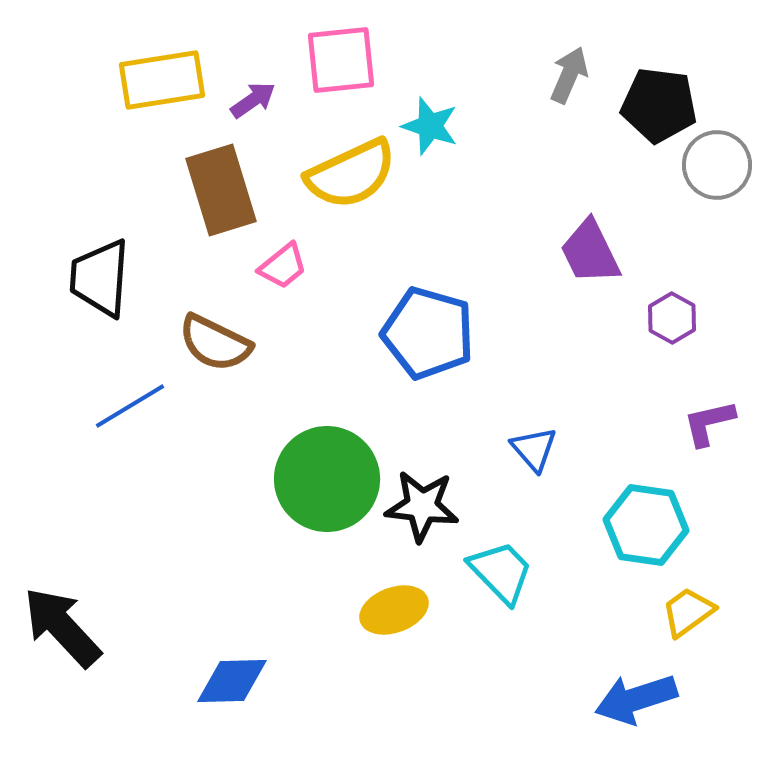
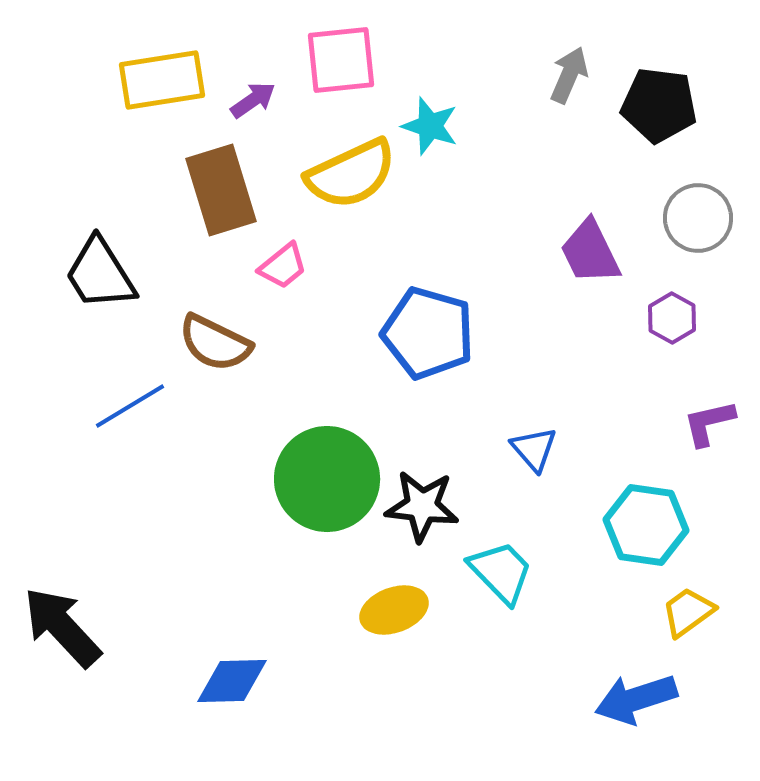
gray circle: moved 19 px left, 53 px down
black trapezoid: moved 4 px up; rotated 36 degrees counterclockwise
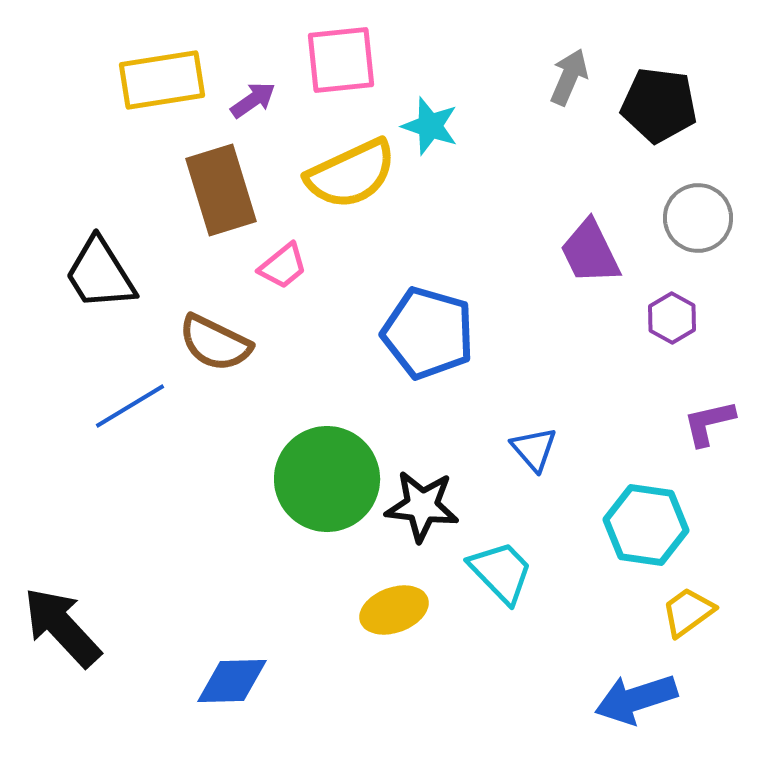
gray arrow: moved 2 px down
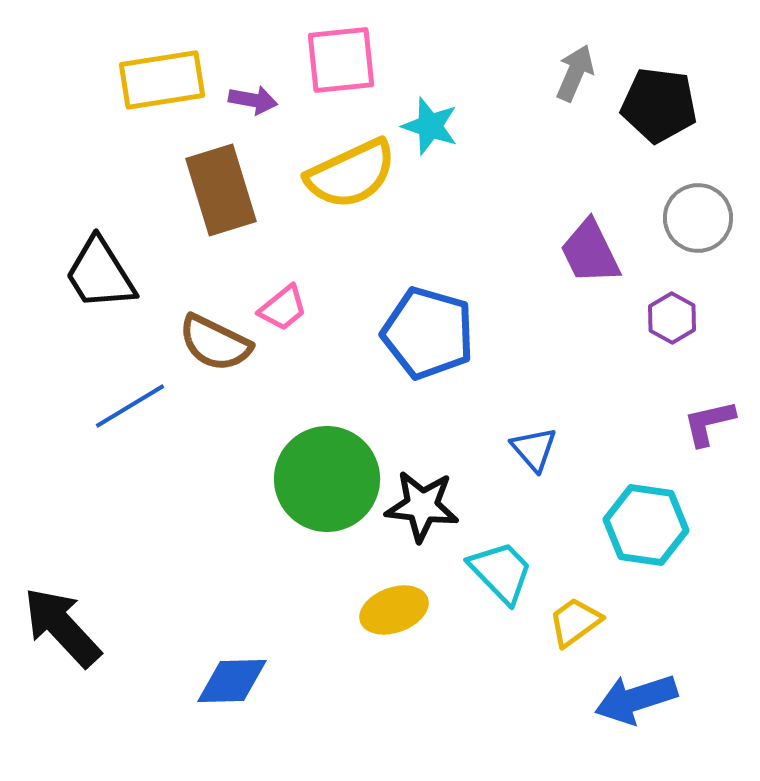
gray arrow: moved 6 px right, 4 px up
purple arrow: rotated 45 degrees clockwise
pink trapezoid: moved 42 px down
yellow trapezoid: moved 113 px left, 10 px down
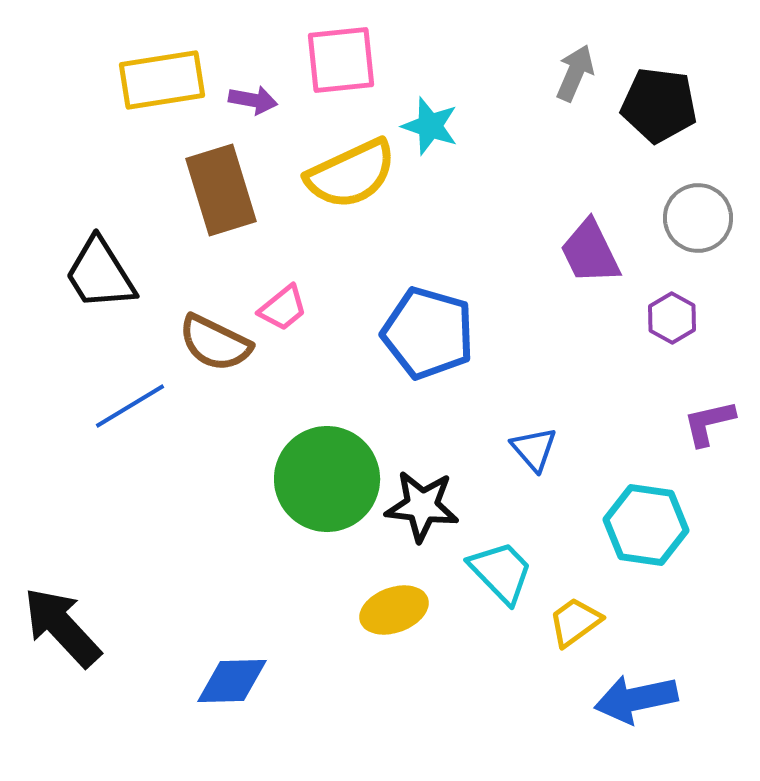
blue arrow: rotated 6 degrees clockwise
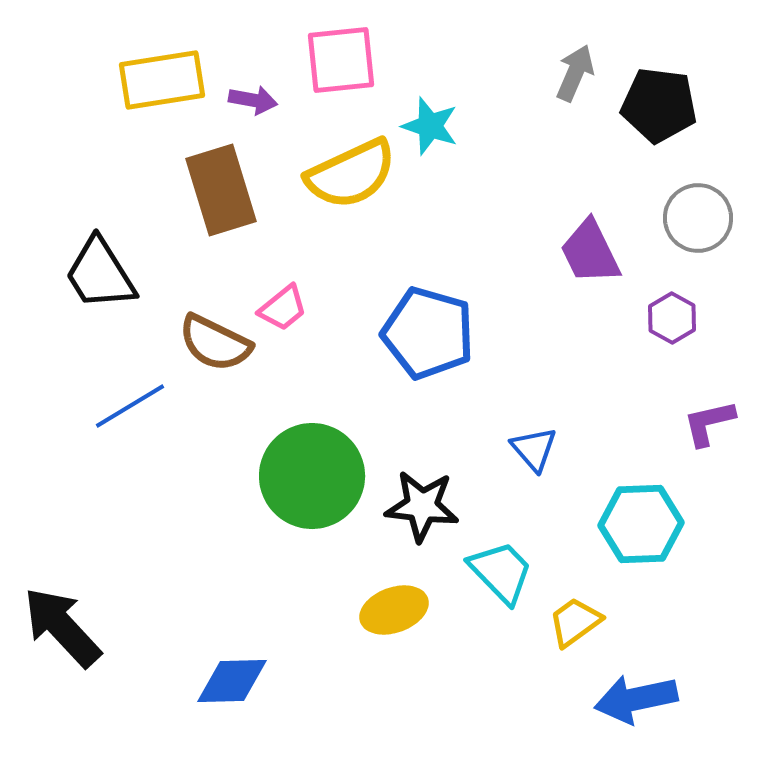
green circle: moved 15 px left, 3 px up
cyan hexagon: moved 5 px left, 1 px up; rotated 10 degrees counterclockwise
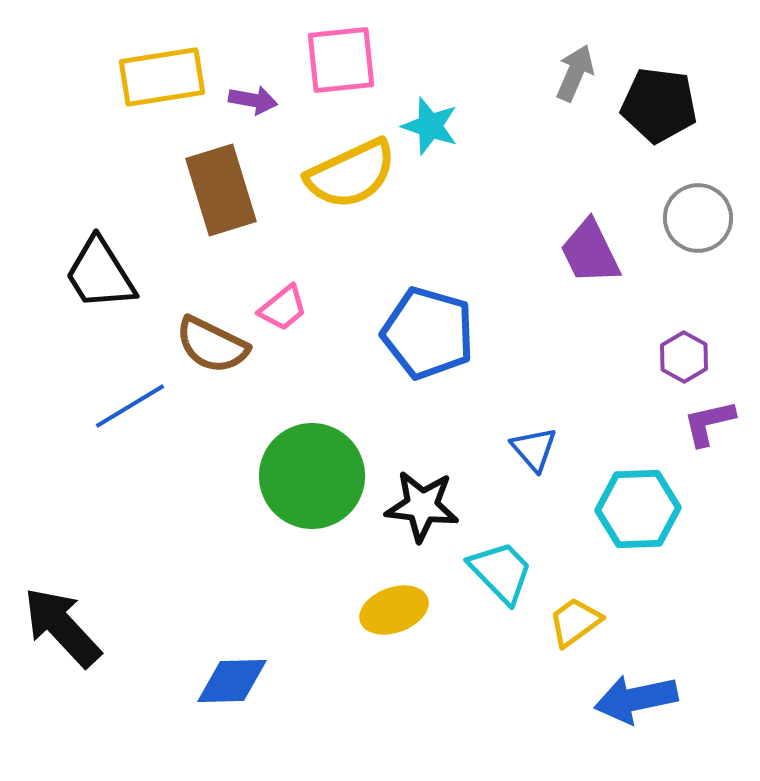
yellow rectangle: moved 3 px up
purple hexagon: moved 12 px right, 39 px down
brown semicircle: moved 3 px left, 2 px down
cyan hexagon: moved 3 px left, 15 px up
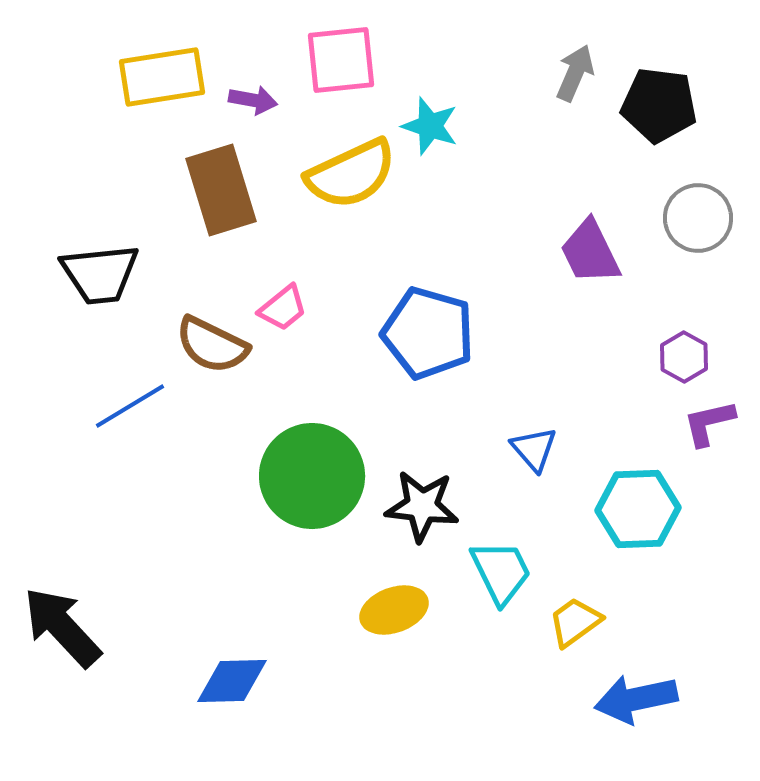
black trapezoid: rotated 64 degrees counterclockwise
cyan trapezoid: rotated 18 degrees clockwise
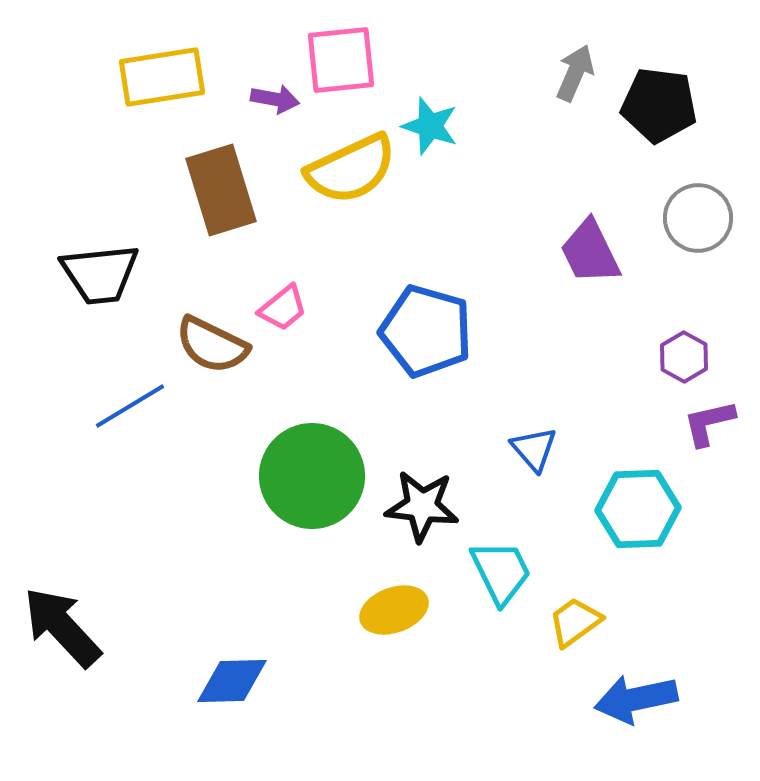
purple arrow: moved 22 px right, 1 px up
yellow semicircle: moved 5 px up
blue pentagon: moved 2 px left, 2 px up
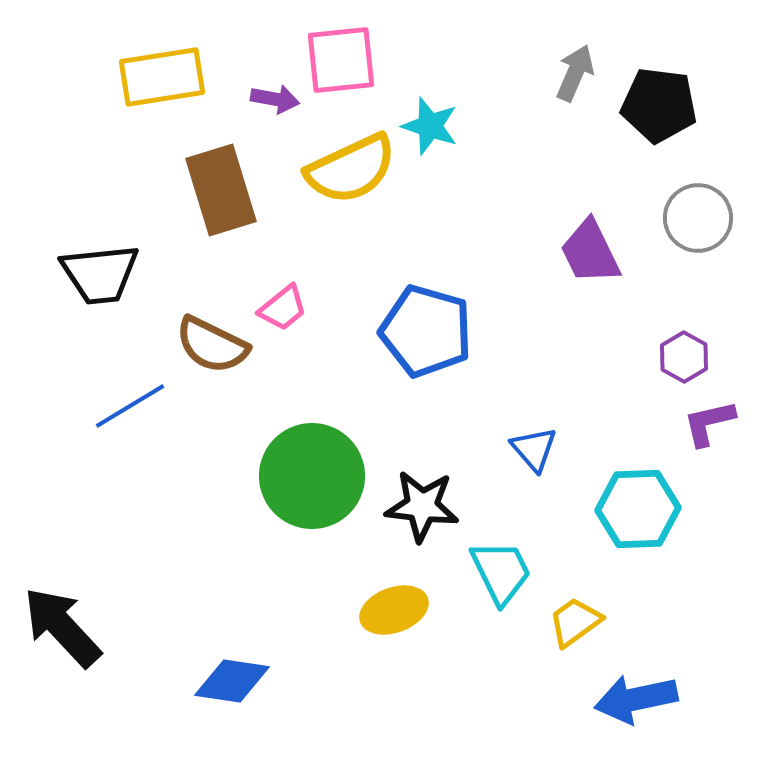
blue diamond: rotated 10 degrees clockwise
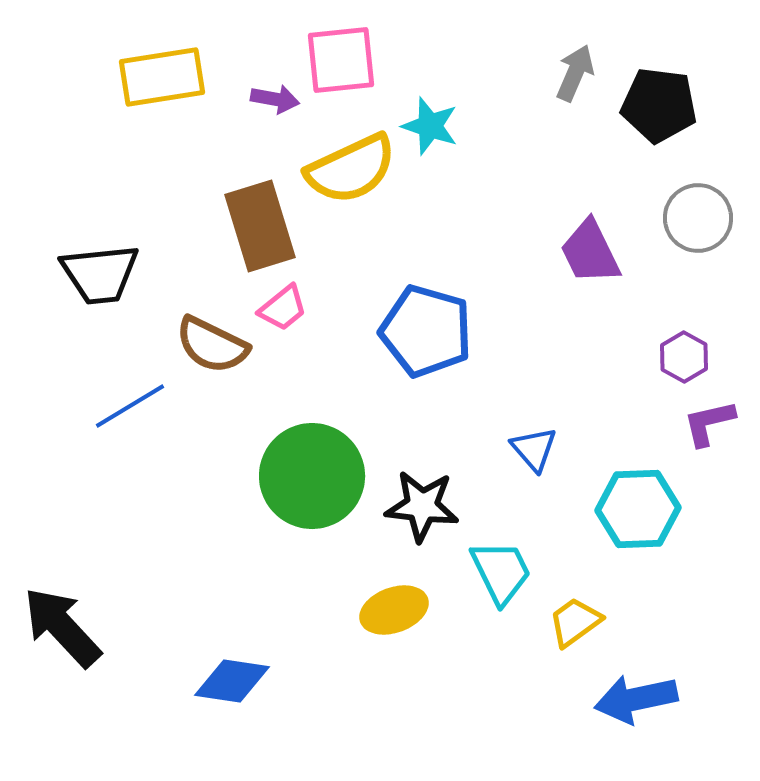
brown rectangle: moved 39 px right, 36 px down
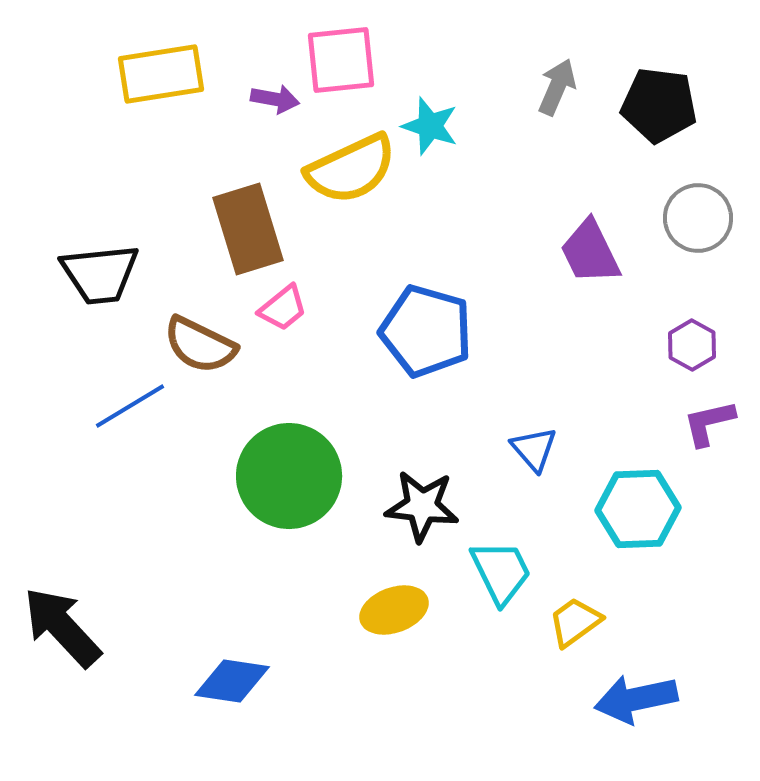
gray arrow: moved 18 px left, 14 px down
yellow rectangle: moved 1 px left, 3 px up
brown rectangle: moved 12 px left, 3 px down
brown semicircle: moved 12 px left
purple hexagon: moved 8 px right, 12 px up
green circle: moved 23 px left
